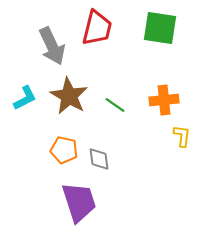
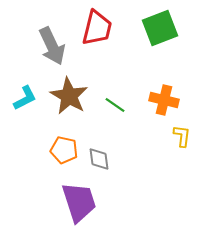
green square: rotated 30 degrees counterclockwise
orange cross: rotated 20 degrees clockwise
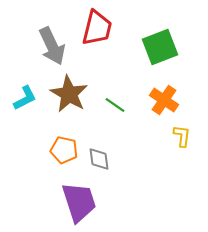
green square: moved 19 px down
brown star: moved 2 px up
orange cross: rotated 20 degrees clockwise
